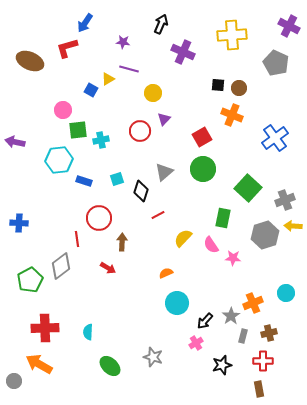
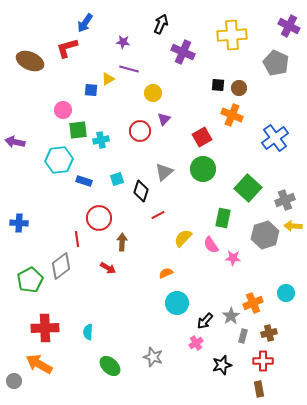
blue square at (91, 90): rotated 24 degrees counterclockwise
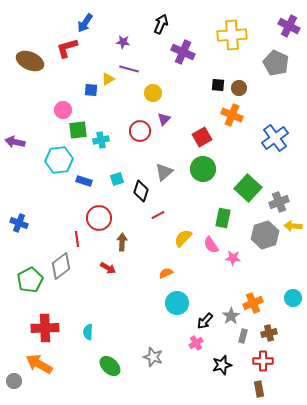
gray cross at (285, 200): moved 6 px left, 2 px down
blue cross at (19, 223): rotated 18 degrees clockwise
cyan circle at (286, 293): moved 7 px right, 5 px down
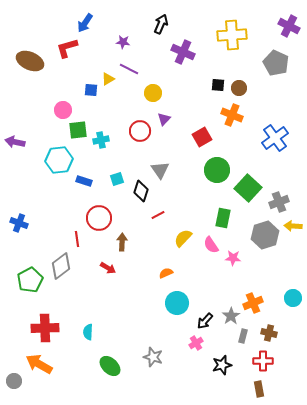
purple line at (129, 69): rotated 12 degrees clockwise
green circle at (203, 169): moved 14 px right, 1 px down
gray triangle at (164, 172): moved 4 px left, 2 px up; rotated 24 degrees counterclockwise
brown cross at (269, 333): rotated 28 degrees clockwise
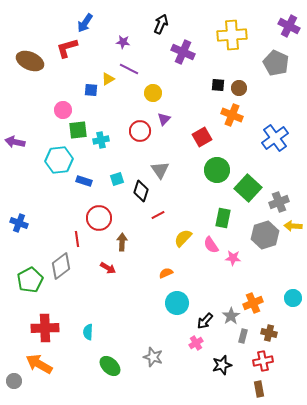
red cross at (263, 361): rotated 12 degrees counterclockwise
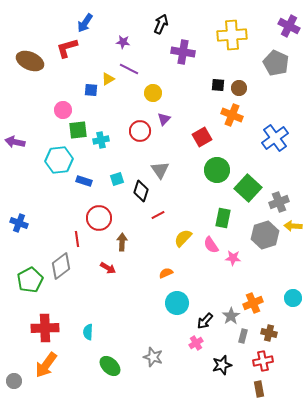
purple cross at (183, 52): rotated 15 degrees counterclockwise
orange arrow at (39, 364): moved 7 px right, 1 px down; rotated 84 degrees counterclockwise
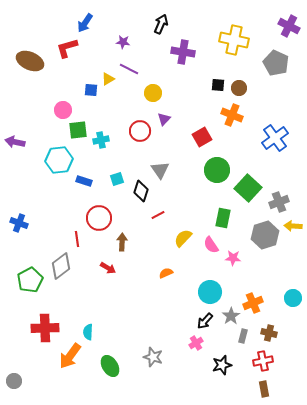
yellow cross at (232, 35): moved 2 px right, 5 px down; rotated 16 degrees clockwise
cyan circle at (177, 303): moved 33 px right, 11 px up
orange arrow at (46, 365): moved 24 px right, 9 px up
green ellipse at (110, 366): rotated 15 degrees clockwise
brown rectangle at (259, 389): moved 5 px right
